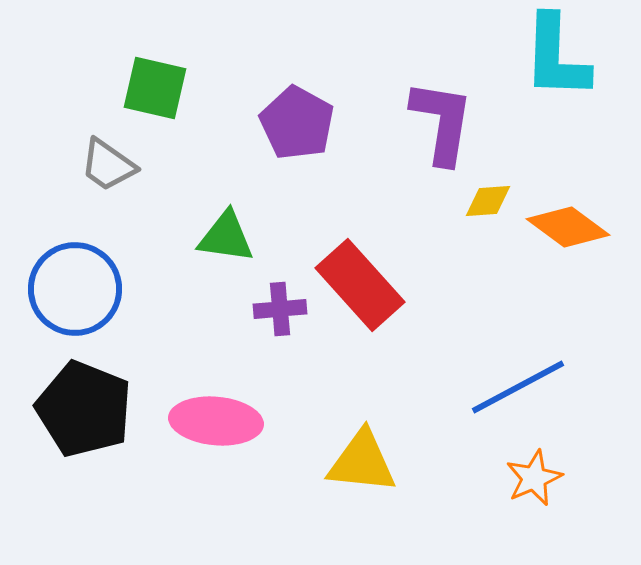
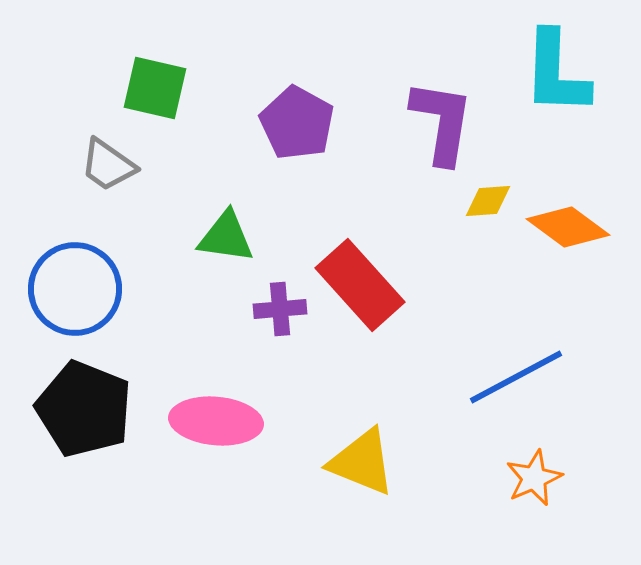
cyan L-shape: moved 16 px down
blue line: moved 2 px left, 10 px up
yellow triangle: rotated 16 degrees clockwise
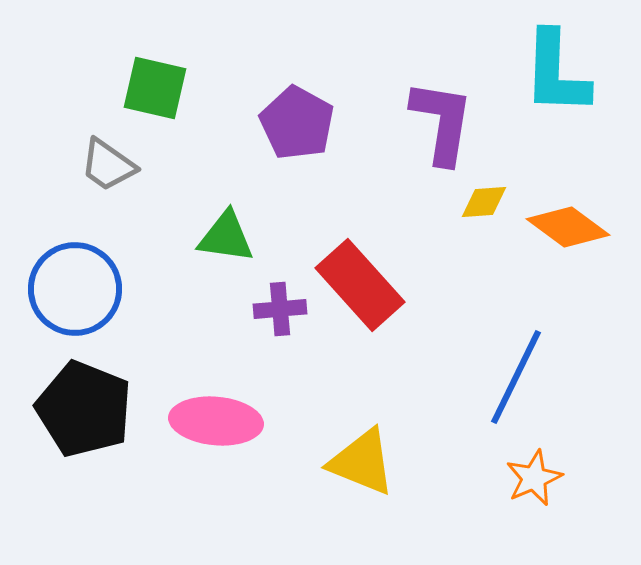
yellow diamond: moved 4 px left, 1 px down
blue line: rotated 36 degrees counterclockwise
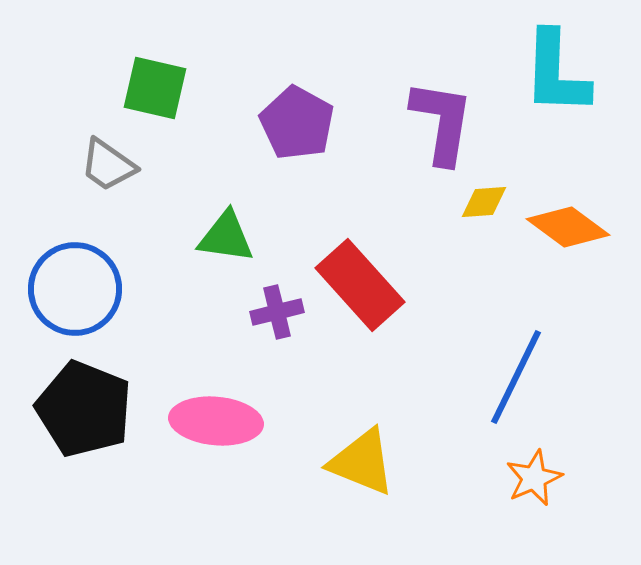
purple cross: moved 3 px left, 3 px down; rotated 9 degrees counterclockwise
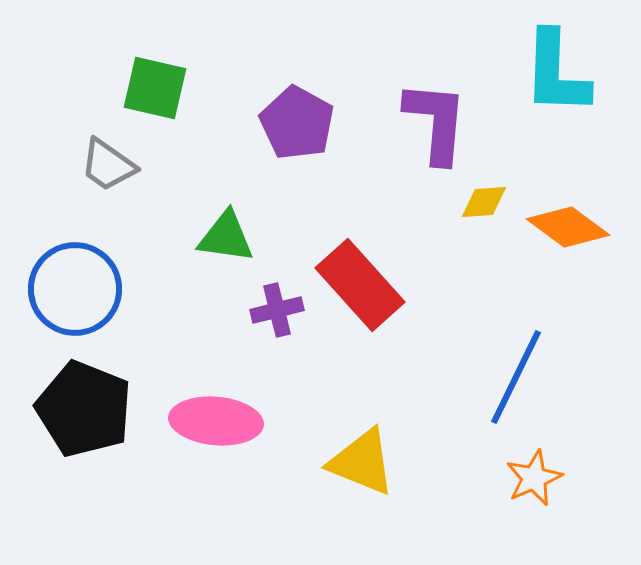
purple L-shape: moved 6 px left; rotated 4 degrees counterclockwise
purple cross: moved 2 px up
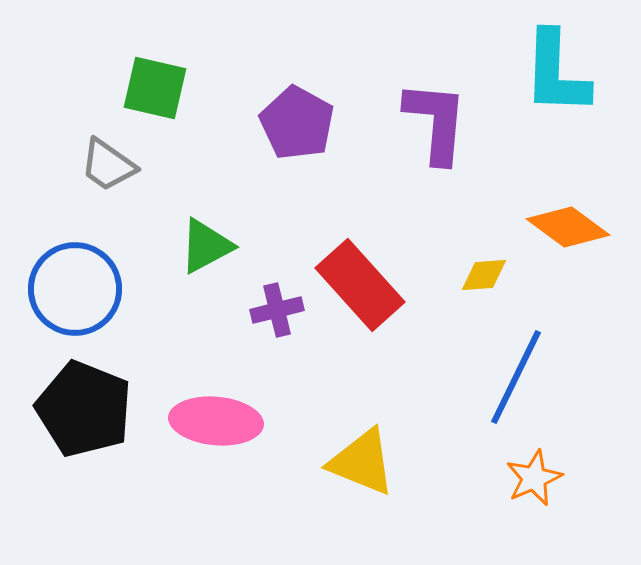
yellow diamond: moved 73 px down
green triangle: moved 20 px left, 9 px down; rotated 36 degrees counterclockwise
